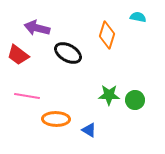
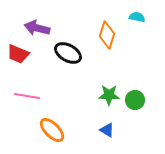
cyan semicircle: moved 1 px left
red trapezoid: moved 1 px up; rotated 15 degrees counterclockwise
orange ellipse: moved 4 px left, 11 px down; rotated 44 degrees clockwise
blue triangle: moved 18 px right
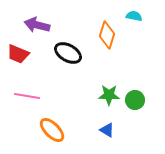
cyan semicircle: moved 3 px left, 1 px up
purple arrow: moved 3 px up
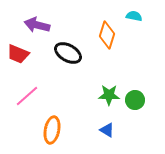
pink line: rotated 50 degrees counterclockwise
orange ellipse: rotated 56 degrees clockwise
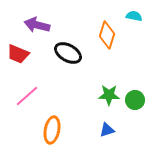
blue triangle: rotated 49 degrees counterclockwise
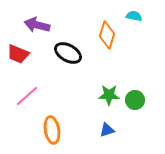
orange ellipse: rotated 20 degrees counterclockwise
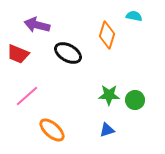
orange ellipse: rotated 40 degrees counterclockwise
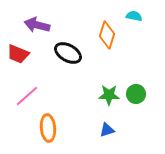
green circle: moved 1 px right, 6 px up
orange ellipse: moved 4 px left, 2 px up; rotated 44 degrees clockwise
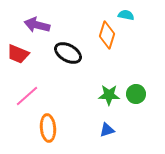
cyan semicircle: moved 8 px left, 1 px up
